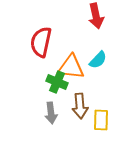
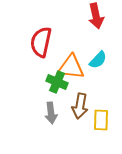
brown arrow: rotated 15 degrees clockwise
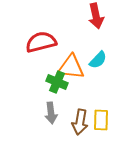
red semicircle: rotated 64 degrees clockwise
brown arrow: moved 16 px down
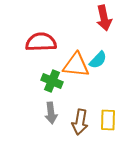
red arrow: moved 8 px right, 2 px down
red semicircle: rotated 12 degrees clockwise
orange triangle: moved 5 px right, 2 px up
green cross: moved 5 px left, 1 px up
yellow rectangle: moved 7 px right
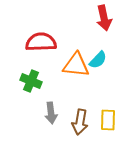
green cross: moved 21 px left
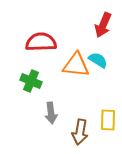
red arrow: moved 1 px left, 7 px down; rotated 35 degrees clockwise
cyan semicircle: rotated 102 degrees counterclockwise
brown arrow: moved 10 px down
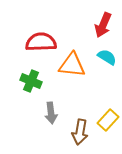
cyan semicircle: moved 9 px right, 3 px up
orange triangle: moved 4 px left
yellow rectangle: rotated 40 degrees clockwise
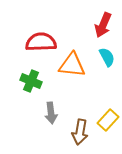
cyan semicircle: rotated 30 degrees clockwise
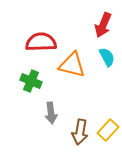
orange triangle: rotated 8 degrees clockwise
yellow rectangle: moved 10 px down
